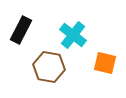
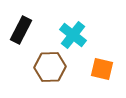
orange square: moved 3 px left, 6 px down
brown hexagon: moved 1 px right; rotated 12 degrees counterclockwise
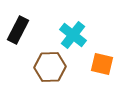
black rectangle: moved 3 px left
orange square: moved 5 px up
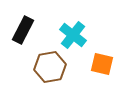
black rectangle: moved 5 px right
brown hexagon: rotated 8 degrees counterclockwise
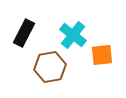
black rectangle: moved 1 px right, 3 px down
orange square: moved 9 px up; rotated 20 degrees counterclockwise
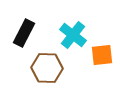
brown hexagon: moved 3 px left, 1 px down; rotated 12 degrees clockwise
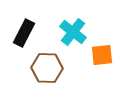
cyan cross: moved 3 px up
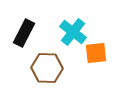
orange square: moved 6 px left, 2 px up
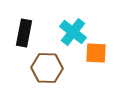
black rectangle: rotated 16 degrees counterclockwise
orange square: rotated 10 degrees clockwise
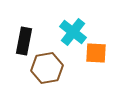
black rectangle: moved 8 px down
brown hexagon: rotated 12 degrees counterclockwise
